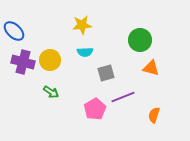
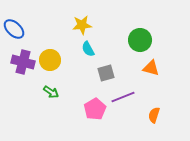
blue ellipse: moved 2 px up
cyan semicircle: moved 3 px right, 3 px up; rotated 63 degrees clockwise
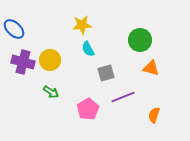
pink pentagon: moved 7 px left
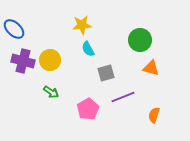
purple cross: moved 1 px up
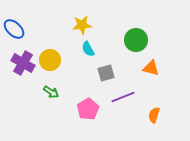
green circle: moved 4 px left
purple cross: moved 2 px down; rotated 15 degrees clockwise
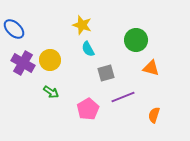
yellow star: rotated 24 degrees clockwise
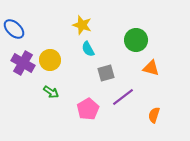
purple line: rotated 15 degrees counterclockwise
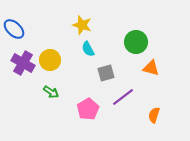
green circle: moved 2 px down
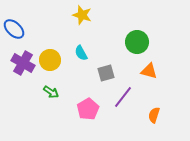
yellow star: moved 10 px up
green circle: moved 1 px right
cyan semicircle: moved 7 px left, 4 px down
orange triangle: moved 2 px left, 3 px down
purple line: rotated 15 degrees counterclockwise
